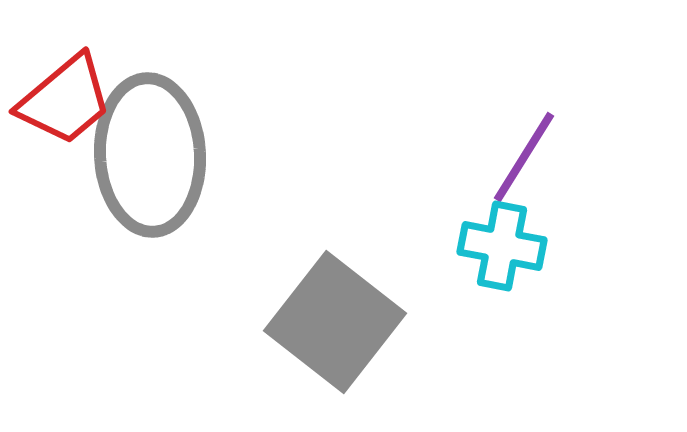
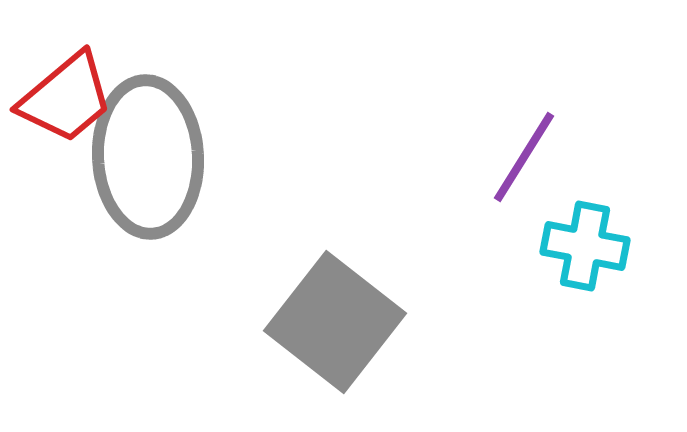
red trapezoid: moved 1 px right, 2 px up
gray ellipse: moved 2 px left, 2 px down
cyan cross: moved 83 px right
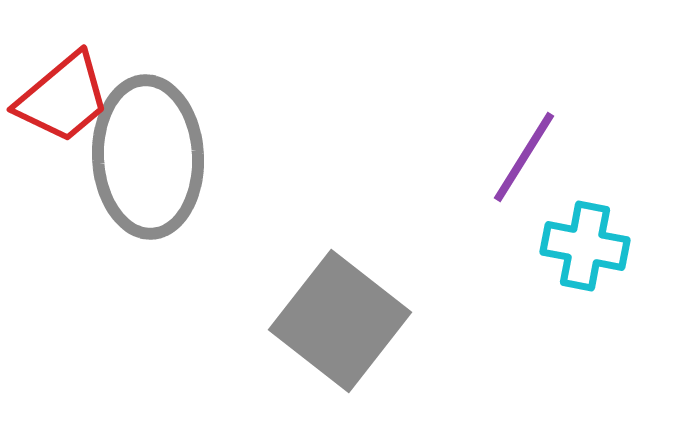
red trapezoid: moved 3 px left
gray square: moved 5 px right, 1 px up
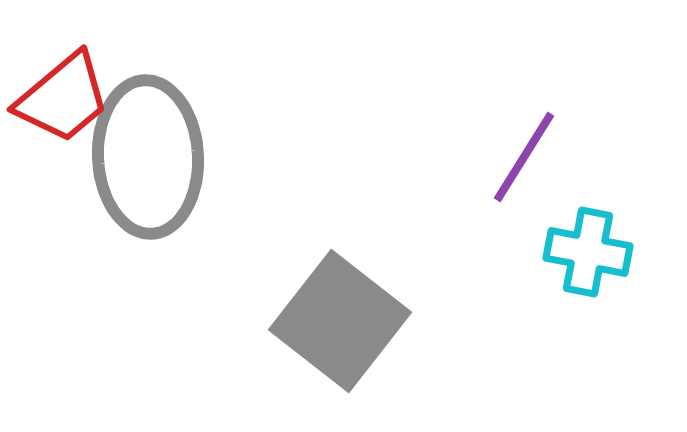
cyan cross: moved 3 px right, 6 px down
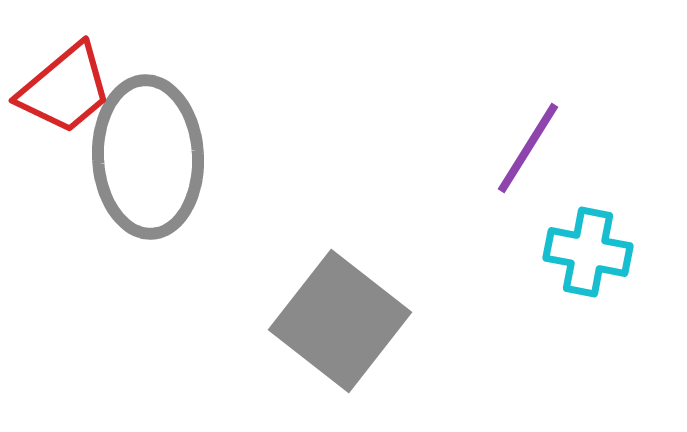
red trapezoid: moved 2 px right, 9 px up
purple line: moved 4 px right, 9 px up
